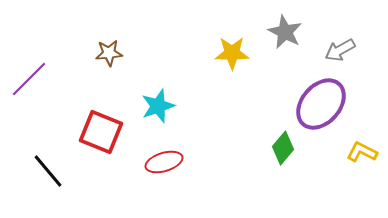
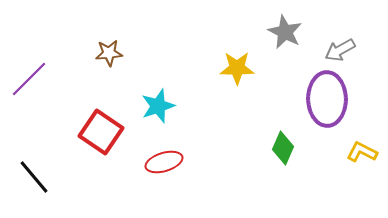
yellow star: moved 5 px right, 15 px down
purple ellipse: moved 6 px right, 5 px up; rotated 42 degrees counterclockwise
red square: rotated 12 degrees clockwise
green diamond: rotated 16 degrees counterclockwise
black line: moved 14 px left, 6 px down
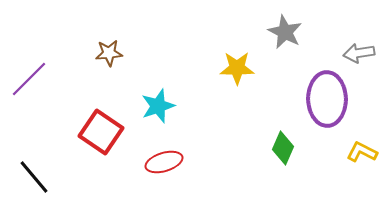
gray arrow: moved 19 px right, 3 px down; rotated 20 degrees clockwise
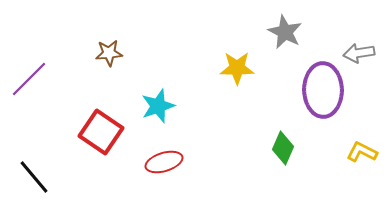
purple ellipse: moved 4 px left, 9 px up
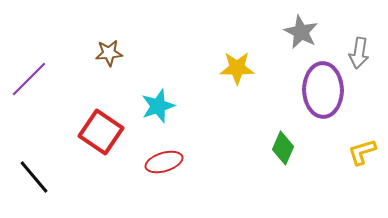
gray star: moved 16 px right
gray arrow: rotated 72 degrees counterclockwise
yellow L-shape: rotated 44 degrees counterclockwise
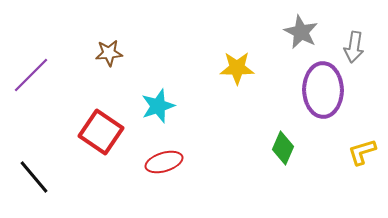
gray arrow: moved 5 px left, 6 px up
purple line: moved 2 px right, 4 px up
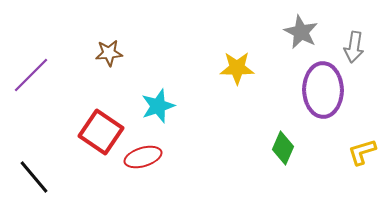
red ellipse: moved 21 px left, 5 px up
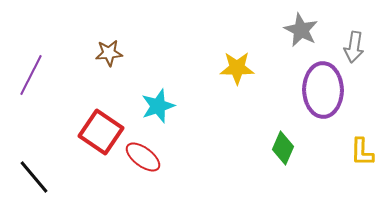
gray star: moved 2 px up
purple line: rotated 18 degrees counterclockwise
yellow L-shape: rotated 72 degrees counterclockwise
red ellipse: rotated 54 degrees clockwise
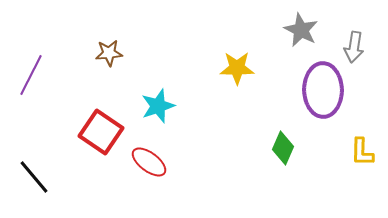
red ellipse: moved 6 px right, 5 px down
